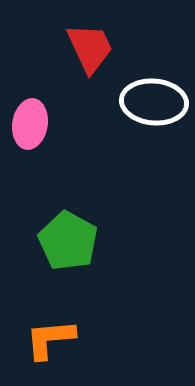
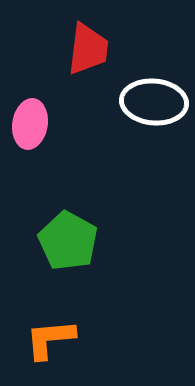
red trapezoid: moved 2 px left, 1 px down; rotated 32 degrees clockwise
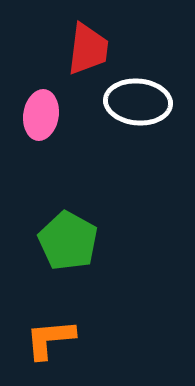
white ellipse: moved 16 px left
pink ellipse: moved 11 px right, 9 px up
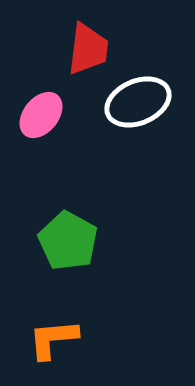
white ellipse: rotated 28 degrees counterclockwise
pink ellipse: rotated 30 degrees clockwise
orange L-shape: moved 3 px right
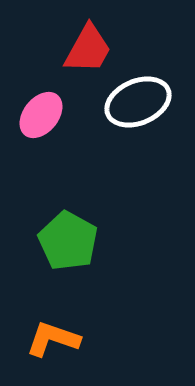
red trapezoid: rotated 22 degrees clockwise
orange L-shape: rotated 24 degrees clockwise
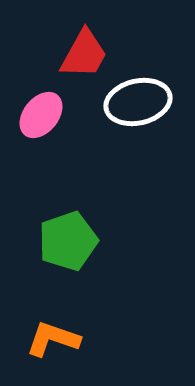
red trapezoid: moved 4 px left, 5 px down
white ellipse: rotated 10 degrees clockwise
green pentagon: rotated 24 degrees clockwise
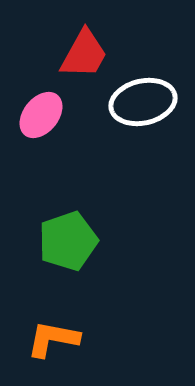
white ellipse: moved 5 px right
orange L-shape: rotated 8 degrees counterclockwise
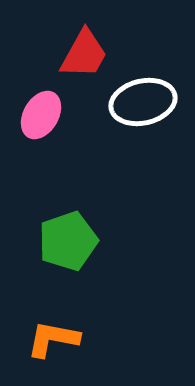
pink ellipse: rotated 9 degrees counterclockwise
